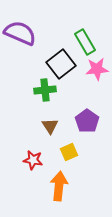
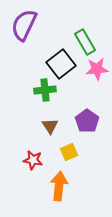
purple semicircle: moved 4 px right, 8 px up; rotated 88 degrees counterclockwise
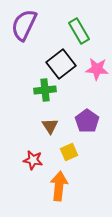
green rectangle: moved 6 px left, 11 px up
pink star: rotated 10 degrees clockwise
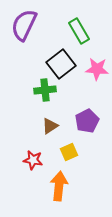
purple pentagon: rotated 10 degrees clockwise
brown triangle: rotated 30 degrees clockwise
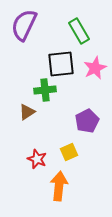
black square: rotated 32 degrees clockwise
pink star: moved 2 px left, 1 px up; rotated 30 degrees counterclockwise
brown triangle: moved 23 px left, 14 px up
red star: moved 4 px right, 1 px up; rotated 12 degrees clockwise
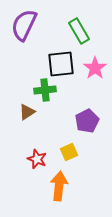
pink star: rotated 10 degrees counterclockwise
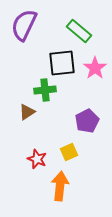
green rectangle: rotated 20 degrees counterclockwise
black square: moved 1 px right, 1 px up
orange arrow: moved 1 px right
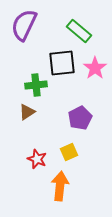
green cross: moved 9 px left, 5 px up
purple pentagon: moved 7 px left, 3 px up
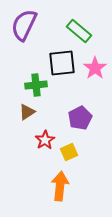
red star: moved 8 px right, 19 px up; rotated 18 degrees clockwise
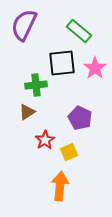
purple pentagon: rotated 20 degrees counterclockwise
